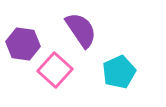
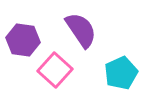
purple hexagon: moved 4 px up
cyan pentagon: moved 2 px right, 1 px down
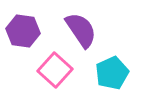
purple hexagon: moved 9 px up
cyan pentagon: moved 9 px left
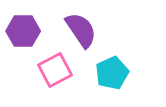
purple hexagon: rotated 8 degrees counterclockwise
pink square: rotated 20 degrees clockwise
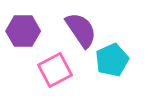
cyan pentagon: moved 13 px up
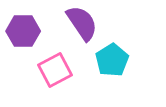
purple semicircle: moved 1 px right, 7 px up
cyan pentagon: rotated 8 degrees counterclockwise
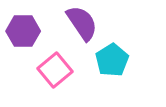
pink square: rotated 12 degrees counterclockwise
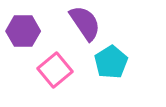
purple semicircle: moved 3 px right
cyan pentagon: moved 1 px left, 2 px down
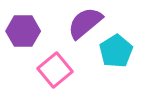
purple semicircle: rotated 96 degrees counterclockwise
cyan pentagon: moved 5 px right, 11 px up
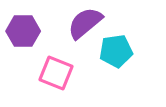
cyan pentagon: rotated 24 degrees clockwise
pink square: moved 1 px right, 3 px down; rotated 28 degrees counterclockwise
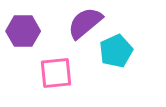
cyan pentagon: rotated 16 degrees counterclockwise
pink square: rotated 28 degrees counterclockwise
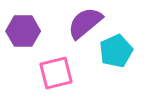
pink square: rotated 8 degrees counterclockwise
